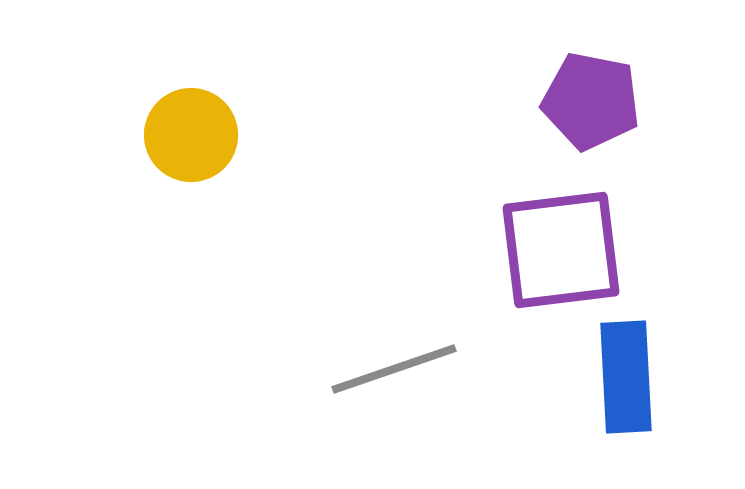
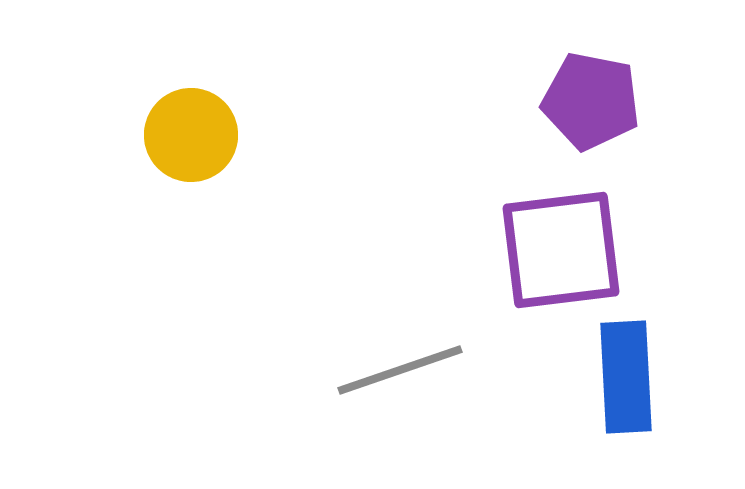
gray line: moved 6 px right, 1 px down
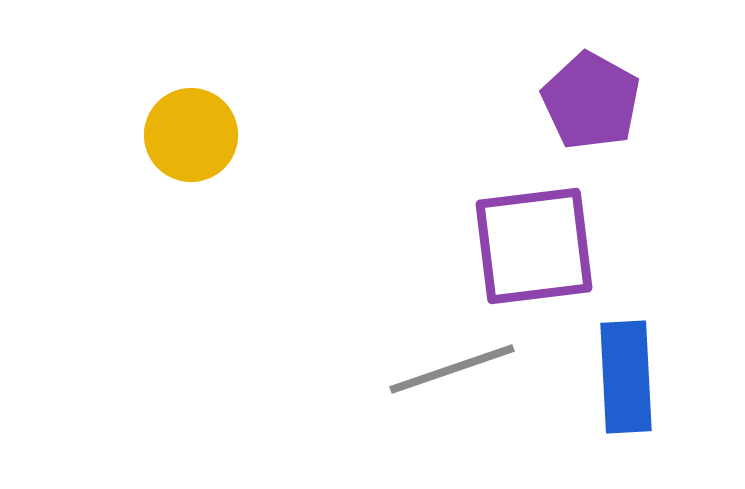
purple pentagon: rotated 18 degrees clockwise
purple square: moved 27 px left, 4 px up
gray line: moved 52 px right, 1 px up
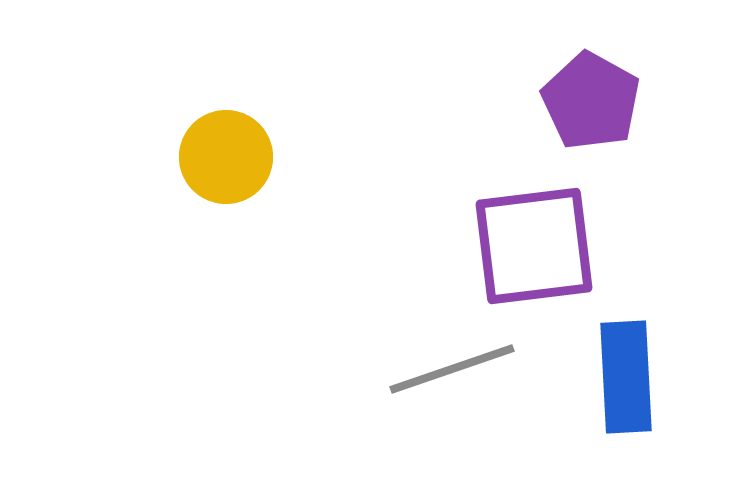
yellow circle: moved 35 px right, 22 px down
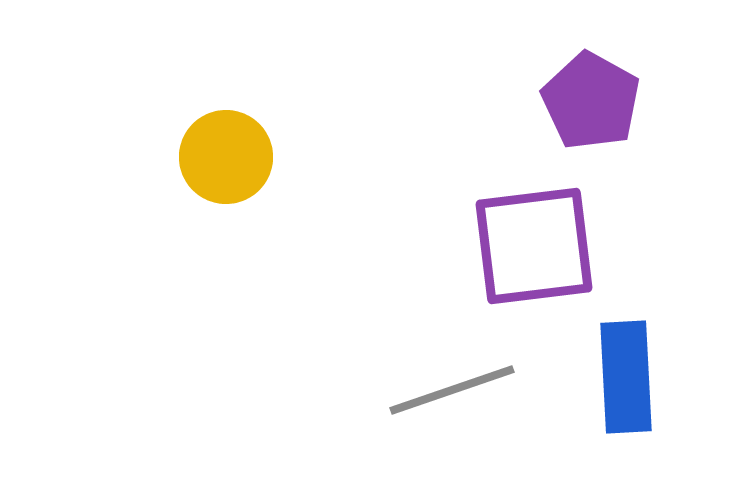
gray line: moved 21 px down
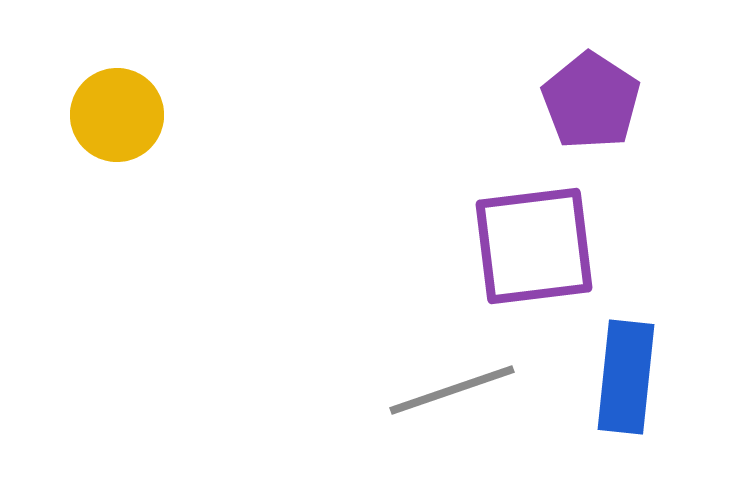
purple pentagon: rotated 4 degrees clockwise
yellow circle: moved 109 px left, 42 px up
blue rectangle: rotated 9 degrees clockwise
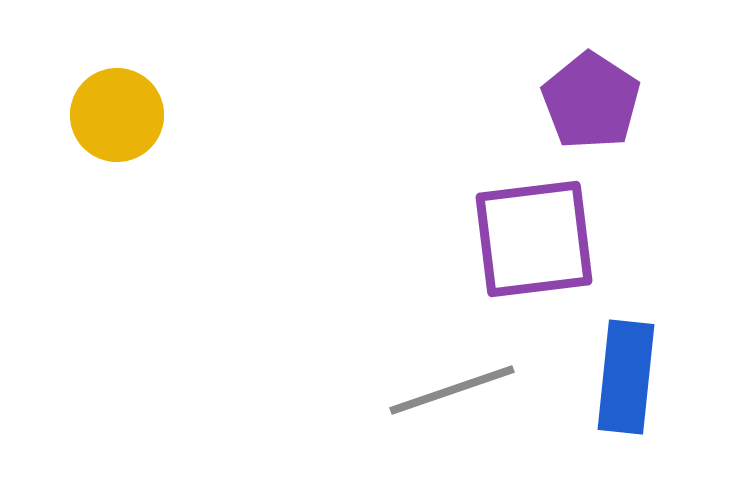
purple square: moved 7 px up
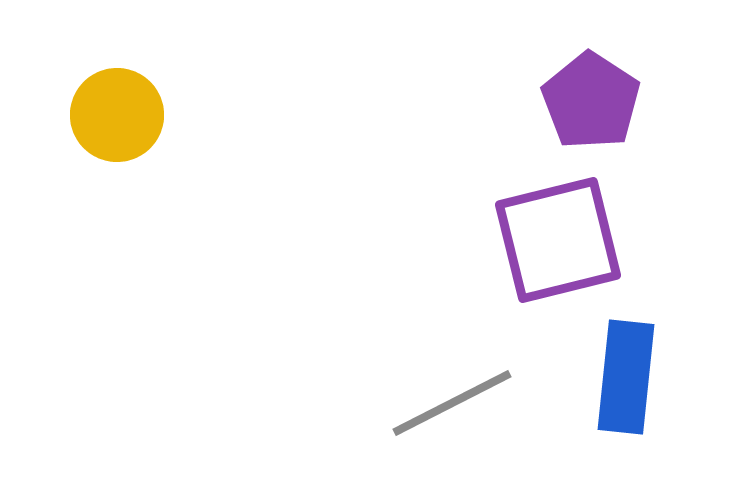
purple square: moved 24 px right, 1 px down; rotated 7 degrees counterclockwise
gray line: moved 13 px down; rotated 8 degrees counterclockwise
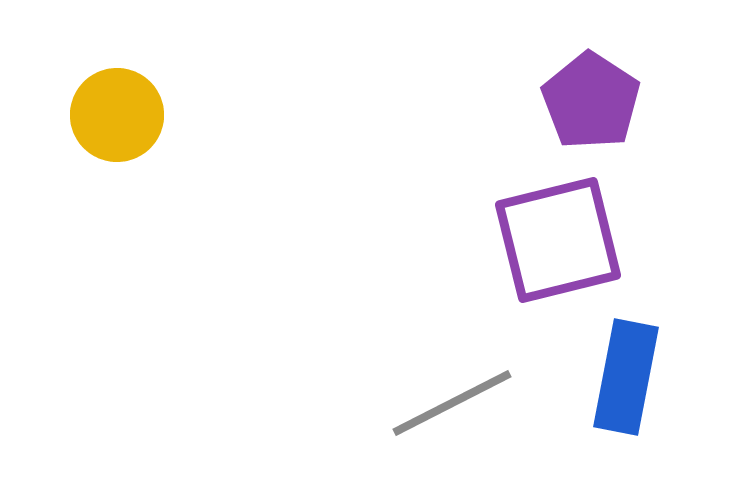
blue rectangle: rotated 5 degrees clockwise
